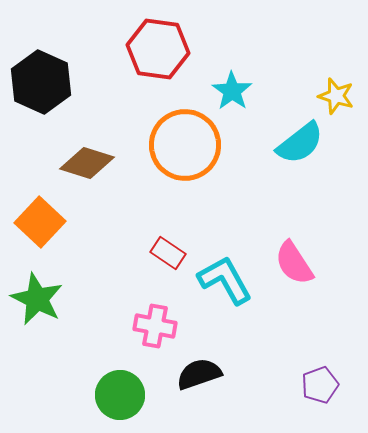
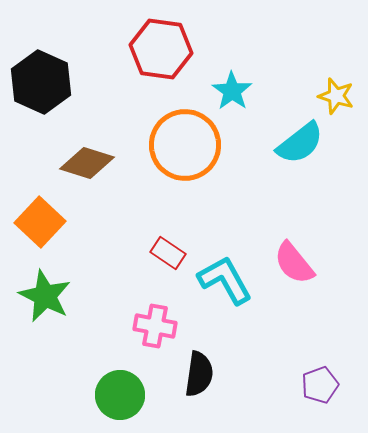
red hexagon: moved 3 px right
pink semicircle: rotated 6 degrees counterclockwise
green star: moved 8 px right, 3 px up
black semicircle: rotated 117 degrees clockwise
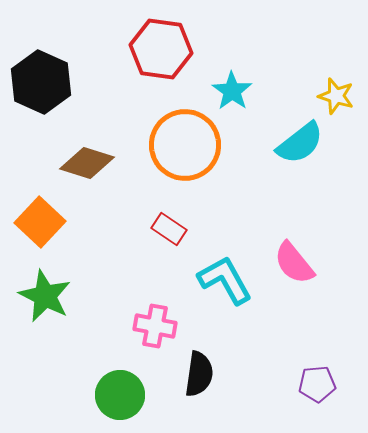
red rectangle: moved 1 px right, 24 px up
purple pentagon: moved 3 px left, 1 px up; rotated 15 degrees clockwise
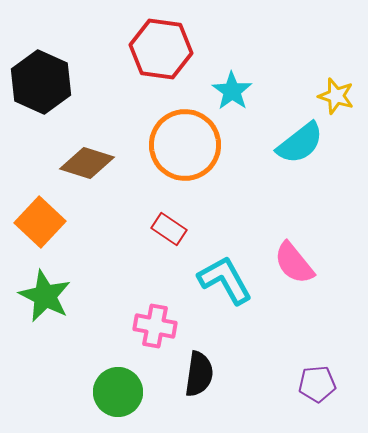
green circle: moved 2 px left, 3 px up
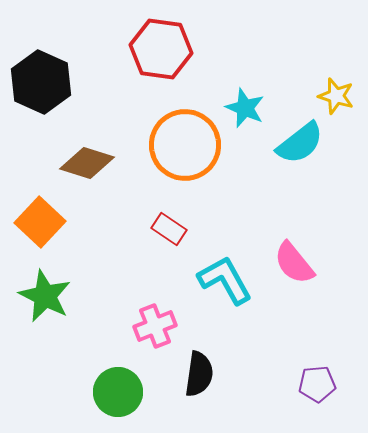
cyan star: moved 13 px right, 17 px down; rotated 12 degrees counterclockwise
pink cross: rotated 33 degrees counterclockwise
